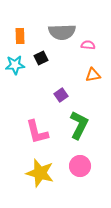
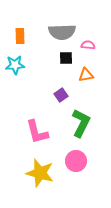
black square: moved 25 px right; rotated 24 degrees clockwise
orange triangle: moved 7 px left
green L-shape: moved 2 px right, 2 px up
pink circle: moved 4 px left, 5 px up
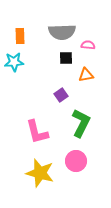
cyan star: moved 1 px left, 3 px up
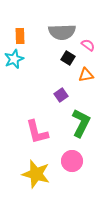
pink semicircle: rotated 32 degrees clockwise
black square: moved 2 px right; rotated 32 degrees clockwise
cyan star: moved 3 px up; rotated 18 degrees counterclockwise
pink circle: moved 4 px left
yellow star: moved 4 px left, 1 px down
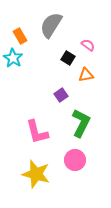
gray semicircle: moved 11 px left, 7 px up; rotated 124 degrees clockwise
orange rectangle: rotated 28 degrees counterclockwise
cyan star: moved 1 px left, 1 px up; rotated 18 degrees counterclockwise
pink circle: moved 3 px right, 1 px up
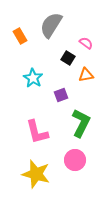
pink semicircle: moved 2 px left, 2 px up
cyan star: moved 20 px right, 20 px down
purple square: rotated 16 degrees clockwise
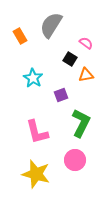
black square: moved 2 px right, 1 px down
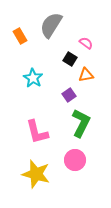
purple square: moved 8 px right; rotated 16 degrees counterclockwise
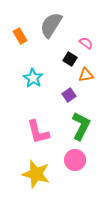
green L-shape: moved 3 px down
pink L-shape: moved 1 px right
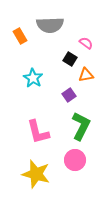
gray semicircle: moved 1 px left; rotated 124 degrees counterclockwise
